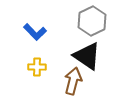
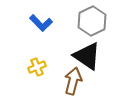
blue L-shape: moved 6 px right, 9 px up
yellow cross: rotated 24 degrees counterclockwise
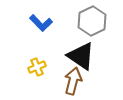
black triangle: moved 6 px left
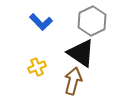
blue L-shape: moved 1 px up
black triangle: moved 3 px up
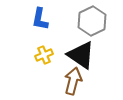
blue L-shape: moved 1 px left, 3 px up; rotated 55 degrees clockwise
black triangle: moved 2 px down
yellow cross: moved 7 px right, 12 px up
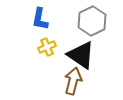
yellow cross: moved 3 px right, 8 px up
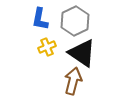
gray hexagon: moved 17 px left
black triangle: moved 1 px right, 2 px up
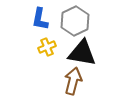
black triangle: rotated 24 degrees counterclockwise
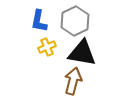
blue L-shape: moved 1 px left, 2 px down
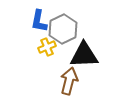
gray hexagon: moved 12 px left, 8 px down
black triangle: moved 2 px right, 2 px down; rotated 12 degrees counterclockwise
brown arrow: moved 4 px left
